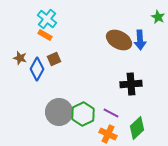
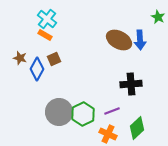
purple line: moved 1 px right, 2 px up; rotated 49 degrees counterclockwise
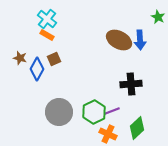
orange rectangle: moved 2 px right
green hexagon: moved 11 px right, 2 px up
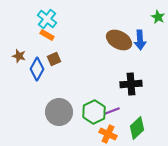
brown star: moved 1 px left, 2 px up
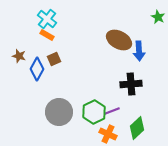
blue arrow: moved 1 px left, 11 px down
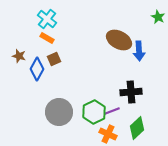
orange rectangle: moved 3 px down
black cross: moved 8 px down
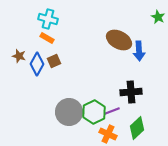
cyan cross: moved 1 px right; rotated 24 degrees counterclockwise
brown square: moved 2 px down
blue diamond: moved 5 px up
gray circle: moved 10 px right
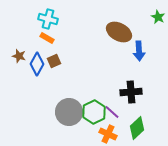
brown ellipse: moved 8 px up
purple line: moved 1 px down; rotated 63 degrees clockwise
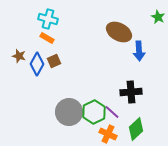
green diamond: moved 1 px left, 1 px down
